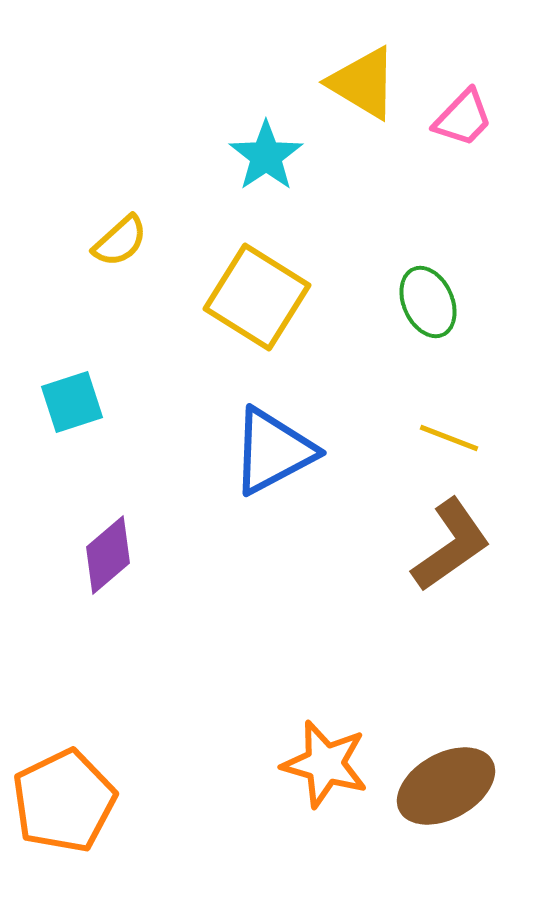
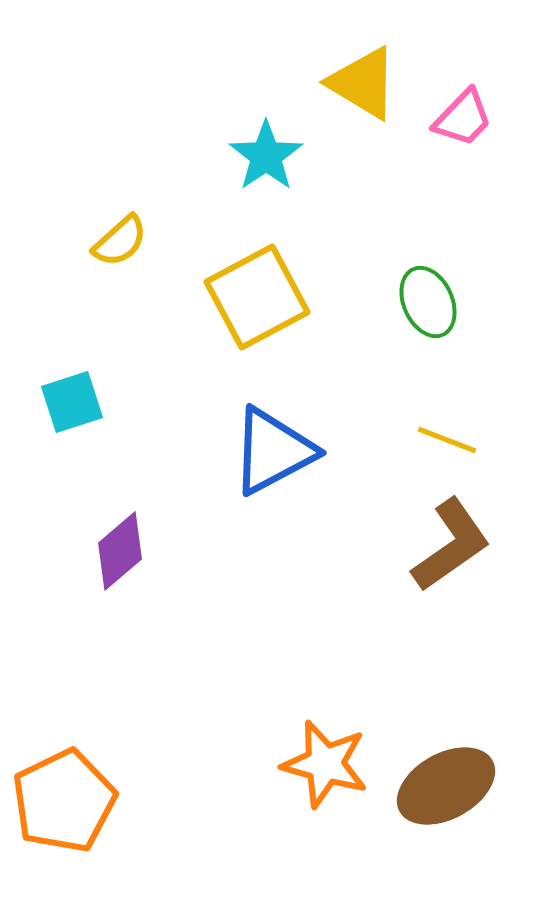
yellow square: rotated 30 degrees clockwise
yellow line: moved 2 px left, 2 px down
purple diamond: moved 12 px right, 4 px up
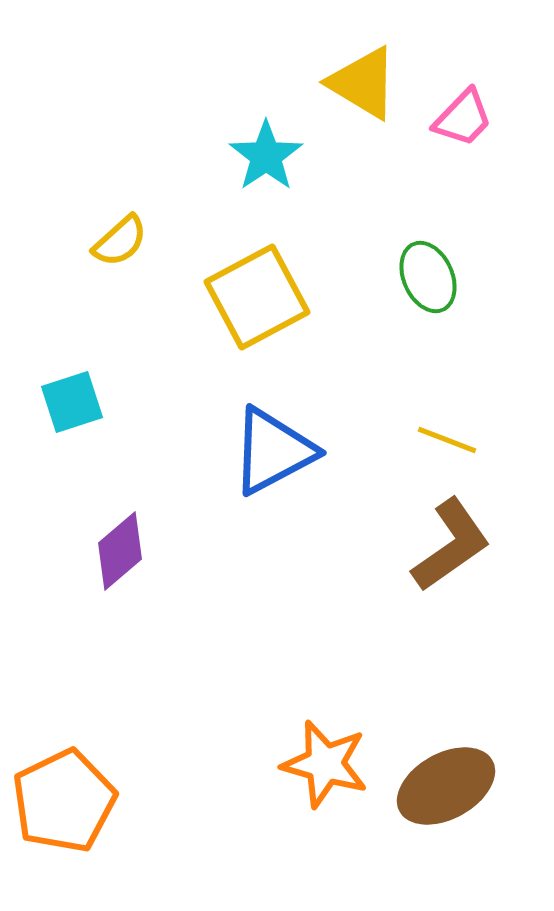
green ellipse: moved 25 px up
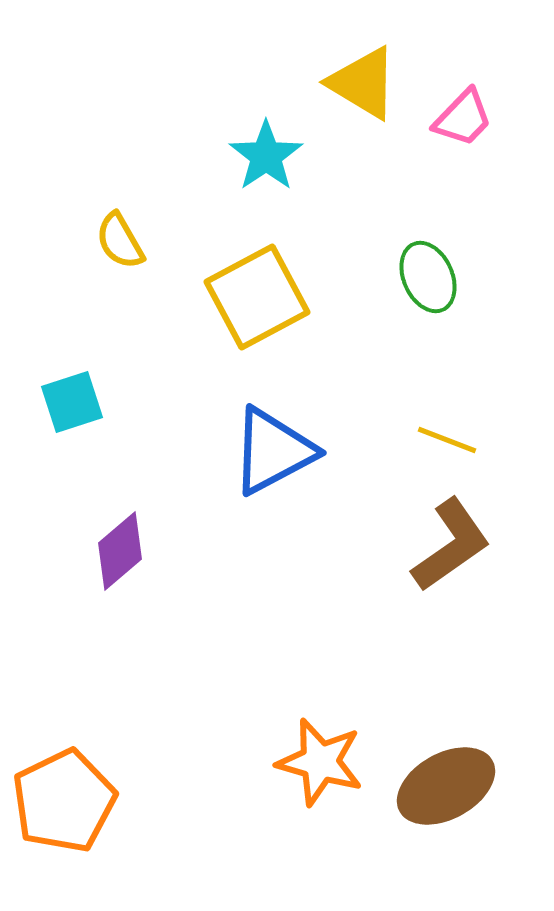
yellow semicircle: rotated 102 degrees clockwise
orange star: moved 5 px left, 2 px up
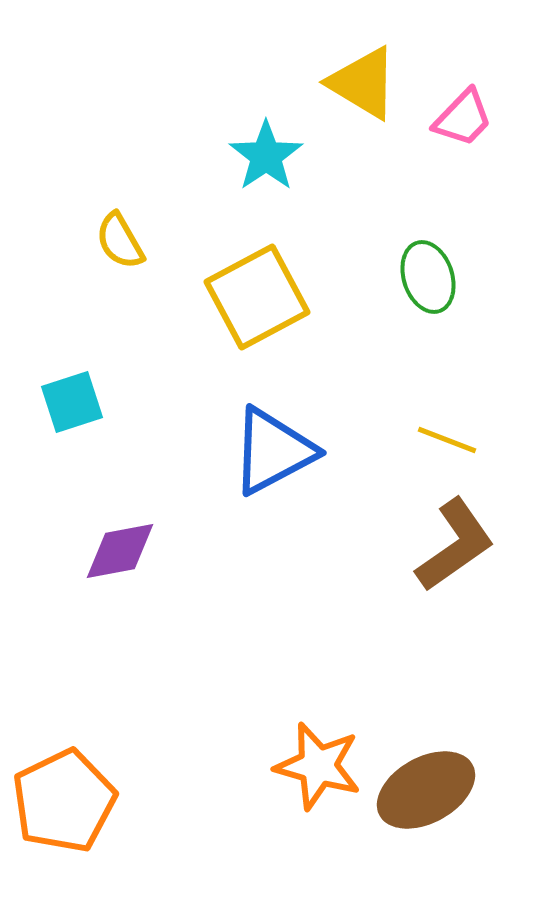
green ellipse: rotated 6 degrees clockwise
brown L-shape: moved 4 px right
purple diamond: rotated 30 degrees clockwise
orange star: moved 2 px left, 4 px down
brown ellipse: moved 20 px left, 4 px down
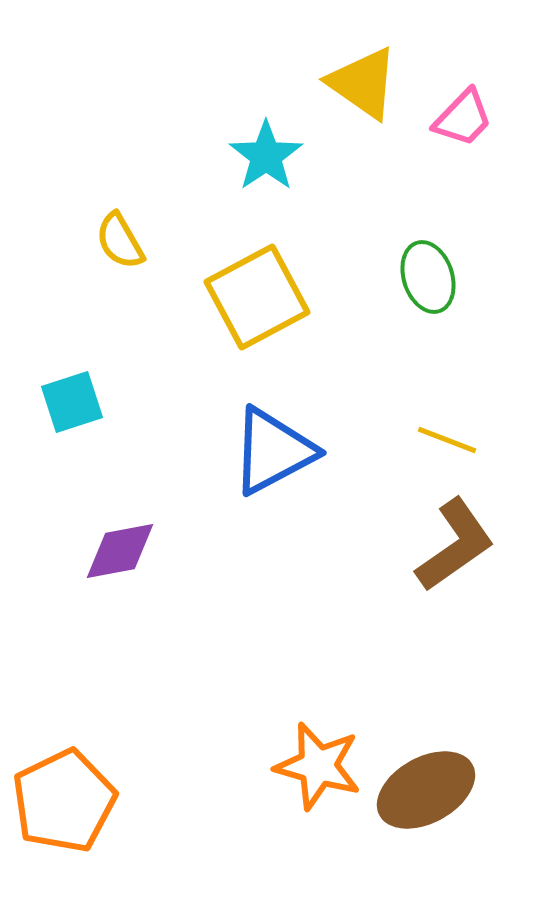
yellow triangle: rotated 4 degrees clockwise
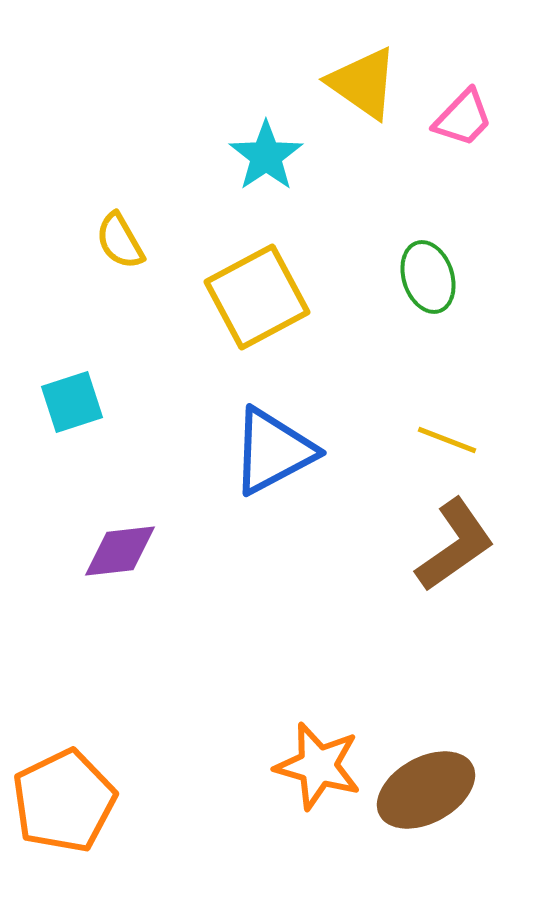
purple diamond: rotated 4 degrees clockwise
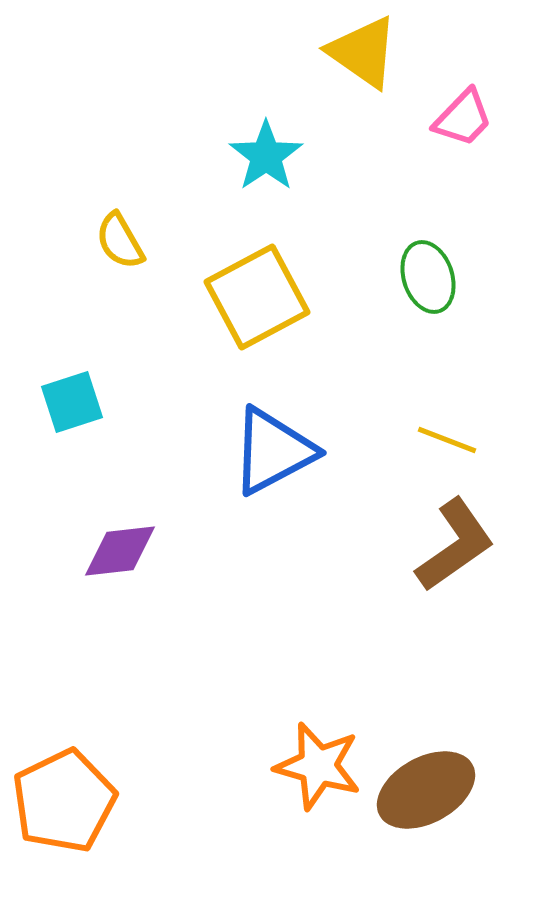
yellow triangle: moved 31 px up
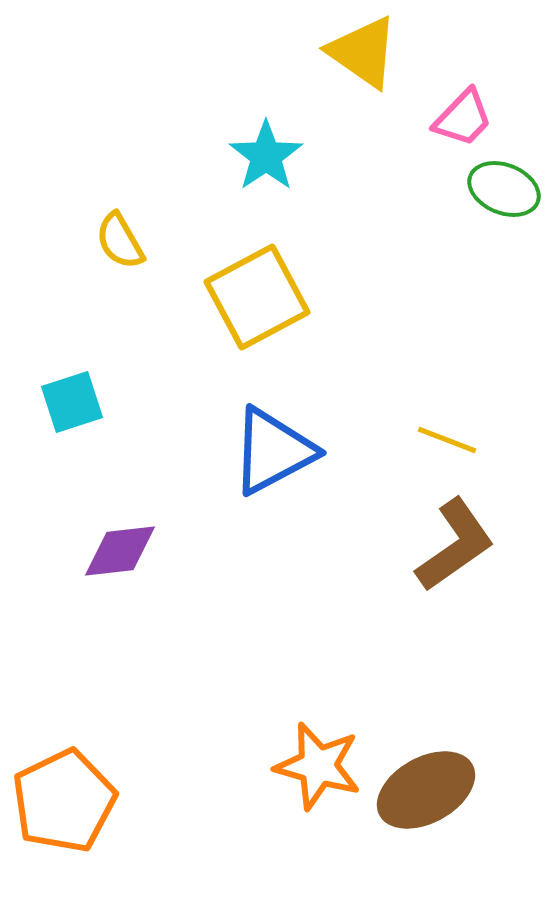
green ellipse: moved 76 px right, 88 px up; rotated 50 degrees counterclockwise
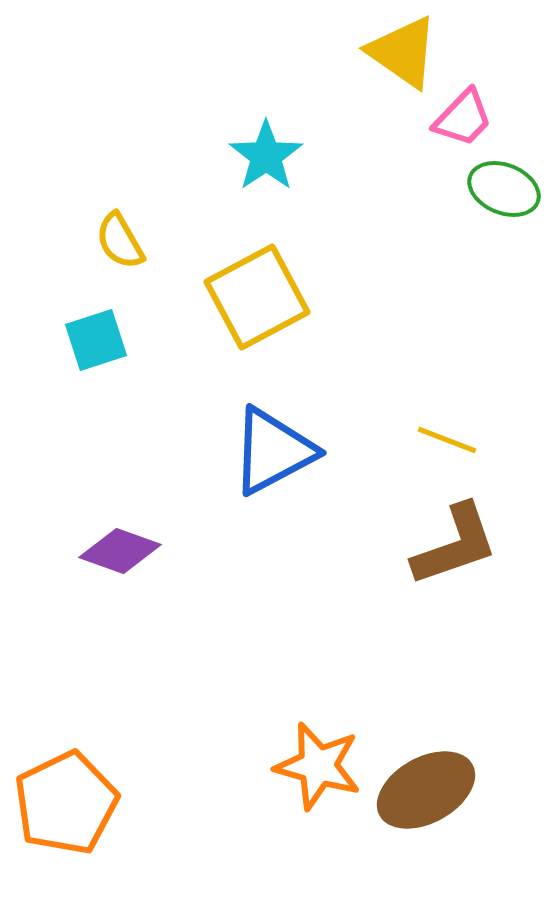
yellow triangle: moved 40 px right
cyan square: moved 24 px right, 62 px up
brown L-shape: rotated 16 degrees clockwise
purple diamond: rotated 26 degrees clockwise
orange pentagon: moved 2 px right, 2 px down
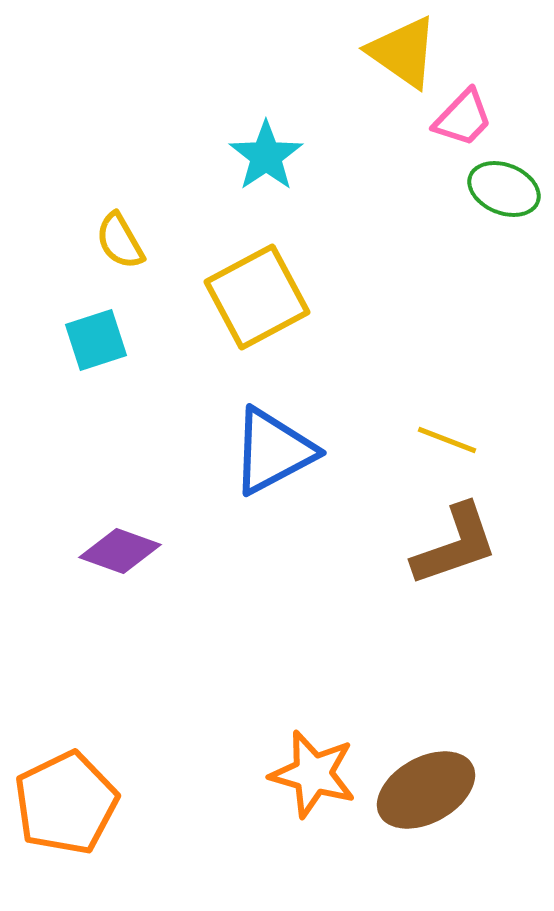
orange star: moved 5 px left, 8 px down
